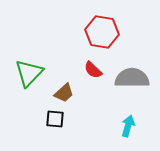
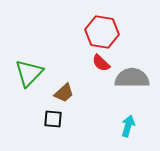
red semicircle: moved 8 px right, 7 px up
black square: moved 2 px left
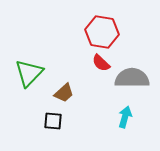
black square: moved 2 px down
cyan arrow: moved 3 px left, 9 px up
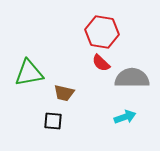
green triangle: rotated 36 degrees clockwise
brown trapezoid: rotated 55 degrees clockwise
cyan arrow: rotated 55 degrees clockwise
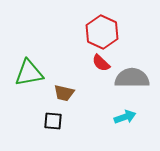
red hexagon: rotated 16 degrees clockwise
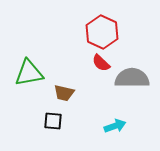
cyan arrow: moved 10 px left, 9 px down
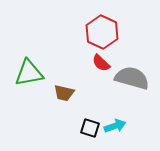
gray semicircle: rotated 16 degrees clockwise
black square: moved 37 px right, 7 px down; rotated 12 degrees clockwise
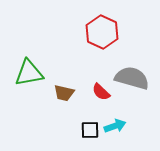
red semicircle: moved 29 px down
black square: moved 2 px down; rotated 18 degrees counterclockwise
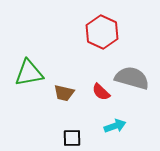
black square: moved 18 px left, 8 px down
